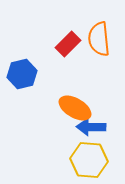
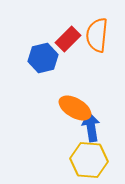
orange semicircle: moved 2 px left, 4 px up; rotated 12 degrees clockwise
red rectangle: moved 5 px up
blue hexagon: moved 21 px right, 16 px up
blue arrow: rotated 80 degrees clockwise
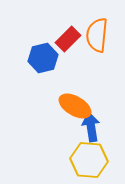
orange ellipse: moved 2 px up
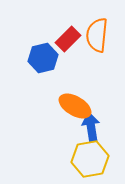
yellow hexagon: moved 1 px right, 1 px up; rotated 15 degrees counterclockwise
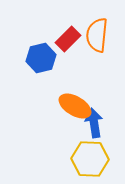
blue hexagon: moved 2 px left
blue arrow: moved 3 px right, 4 px up
yellow hexagon: rotated 12 degrees clockwise
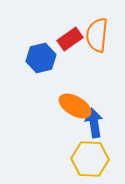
red rectangle: moved 2 px right; rotated 10 degrees clockwise
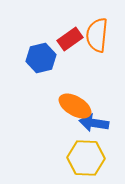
blue arrow: rotated 72 degrees counterclockwise
yellow hexagon: moved 4 px left, 1 px up
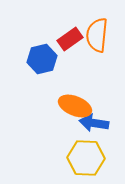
blue hexagon: moved 1 px right, 1 px down
orange ellipse: rotated 8 degrees counterclockwise
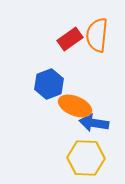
blue hexagon: moved 7 px right, 25 px down; rotated 8 degrees counterclockwise
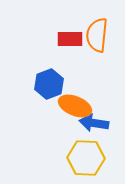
red rectangle: rotated 35 degrees clockwise
